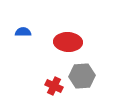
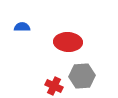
blue semicircle: moved 1 px left, 5 px up
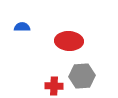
red ellipse: moved 1 px right, 1 px up
red cross: rotated 24 degrees counterclockwise
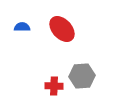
red ellipse: moved 7 px left, 12 px up; rotated 44 degrees clockwise
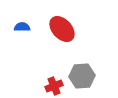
red cross: rotated 24 degrees counterclockwise
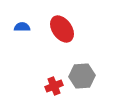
red ellipse: rotated 8 degrees clockwise
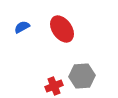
blue semicircle: rotated 28 degrees counterclockwise
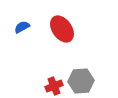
gray hexagon: moved 1 px left, 5 px down
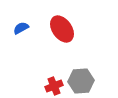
blue semicircle: moved 1 px left, 1 px down
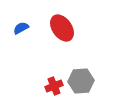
red ellipse: moved 1 px up
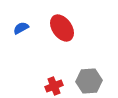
gray hexagon: moved 8 px right
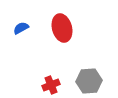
red ellipse: rotated 20 degrees clockwise
red cross: moved 3 px left, 1 px up
